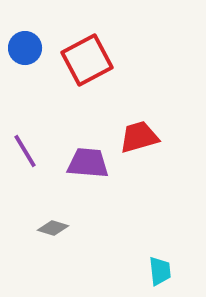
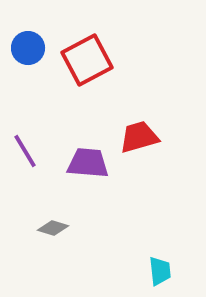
blue circle: moved 3 px right
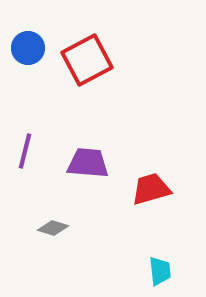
red trapezoid: moved 12 px right, 52 px down
purple line: rotated 45 degrees clockwise
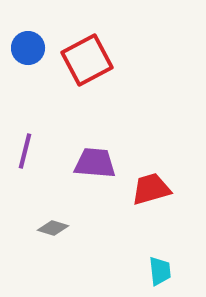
purple trapezoid: moved 7 px right
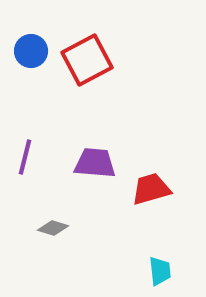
blue circle: moved 3 px right, 3 px down
purple line: moved 6 px down
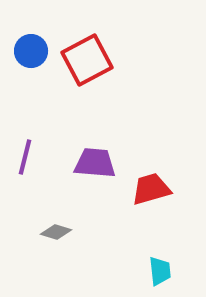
gray diamond: moved 3 px right, 4 px down
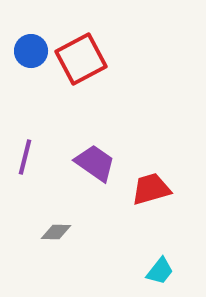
red square: moved 6 px left, 1 px up
purple trapezoid: rotated 30 degrees clockwise
gray diamond: rotated 16 degrees counterclockwise
cyan trapezoid: rotated 44 degrees clockwise
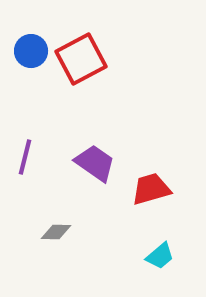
cyan trapezoid: moved 15 px up; rotated 12 degrees clockwise
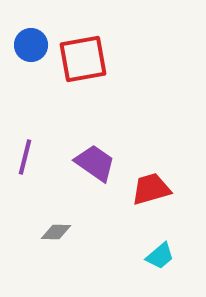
blue circle: moved 6 px up
red square: moved 2 px right; rotated 18 degrees clockwise
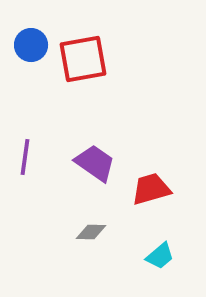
purple line: rotated 6 degrees counterclockwise
gray diamond: moved 35 px right
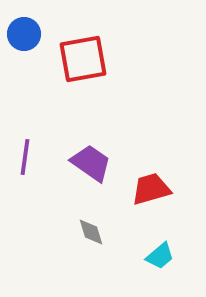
blue circle: moved 7 px left, 11 px up
purple trapezoid: moved 4 px left
gray diamond: rotated 72 degrees clockwise
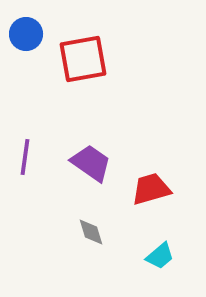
blue circle: moved 2 px right
